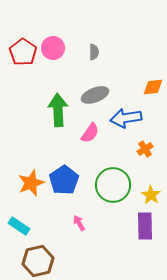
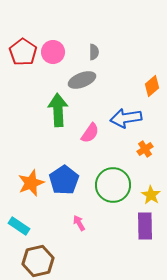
pink circle: moved 4 px down
orange diamond: moved 1 px left, 1 px up; rotated 35 degrees counterclockwise
gray ellipse: moved 13 px left, 15 px up
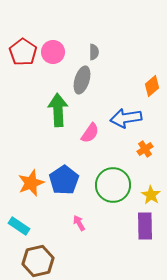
gray ellipse: rotated 52 degrees counterclockwise
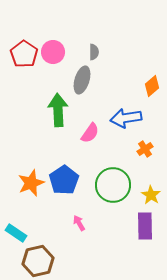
red pentagon: moved 1 px right, 2 px down
cyan rectangle: moved 3 px left, 7 px down
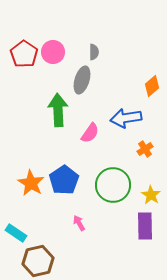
orange star: rotated 20 degrees counterclockwise
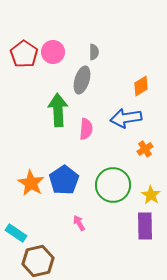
orange diamond: moved 11 px left; rotated 10 degrees clockwise
pink semicircle: moved 4 px left, 4 px up; rotated 30 degrees counterclockwise
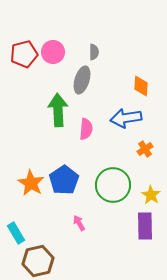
red pentagon: rotated 24 degrees clockwise
orange diamond: rotated 55 degrees counterclockwise
cyan rectangle: rotated 25 degrees clockwise
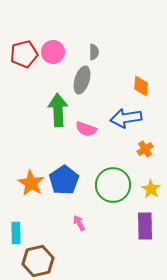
pink semicircle: rotated 105 degrees clockwise
yellow star: moved 6 px up
cyan rectangle: rotated 30 degrees clockwise
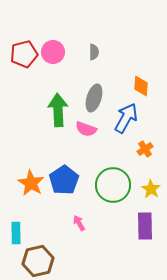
gray ellipse: moved 12 px right, 18 px down
blue arrow: rotated 128 degrees clockwise
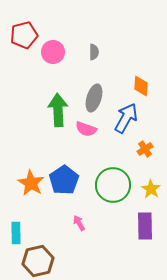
red pentagon: moved 19 px up
